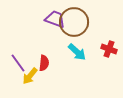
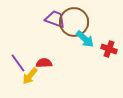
cyan arrow: moved 8 px right, 13 px up
red semicircle: rotated 98 degrees counterclockwise
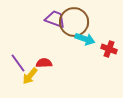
cyan arrow: rotated 24 degrees counterclockwise
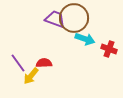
brown circle: moved 4 px up
yellow arrow: moved 1 px right
